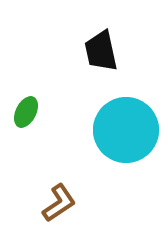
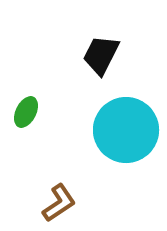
black trapezoid: moved 4 px down; rotated 39 degrees clockwise
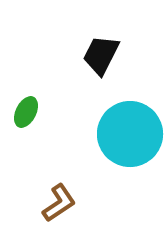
cyan circle: moved 4 px right, 4 px down
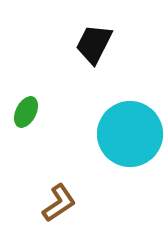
black trapezoid: moved 7 px left, 11 px up
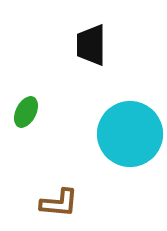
black trapezoid: moved 3 px left, 1 px down; rotated 27 degrees counterclockwise
brown L-shape: rotated 39 degrees clockwise
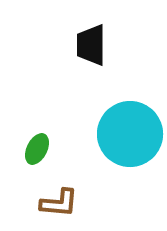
green ellipse: moved 11 px right, 37 px down
